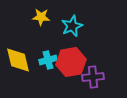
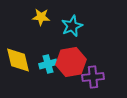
cyan cross: moved 4 px down
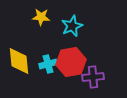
yellow diamond: moved 1 px right, 1 px down; rotated 8 degrees clockwise
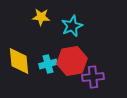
red hexagon: moved 1 px right, 1 px up
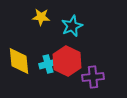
red hexagon: moved 5 px left; rotated 24 degrees counterclockwise
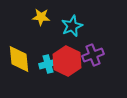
yellow diamond: moved 2 px up
purple cross: moved 22 px up; rotated 15 degrees counterclockwise
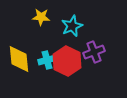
purple cross: moved 1 px right, 3 px up
cyan cross: moved 1 px left, 4 px up
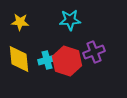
yellow star: moved 21 px left, 5 px down
cyan star: moved 2 px left, 6 px up; rotated 20 degrees clockwise
red hexagon: rotated 8 degrees counterclockwise
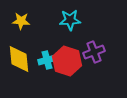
yellow star: moved 1 px right, 1 px up
